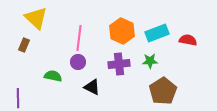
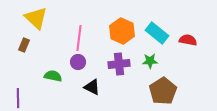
cyan rectangle: rotated 60 degrees clockwise
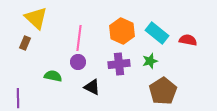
brown rectangle: moved 1 px right, 2 px up
green star: rotated 14 degrees counterclockwise
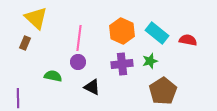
purple cross: moved 3 px right
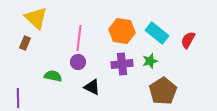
orange hexagon: rotated 15 degrees counterclockwise
red semicircle: rotated 72 degrees counterclockwise
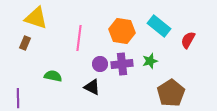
yellow triangle: rotated 25 degrees counterclockwise
cyan rectangle: moved 2 px right, 7 px up
purple circle: moved 22 px right, 2 px down
brown pentagon: moved 8 px right, 2 px down
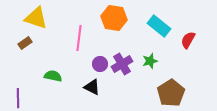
orange hexagon: moved 8 px left, 13 px up
brown rectangle: rotated 32 degrees clockwise
purple cross: rotated 25 degrees counterclockwise
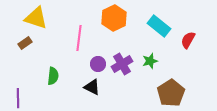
orange hexagon: rotated 25 degrees clockwise
purple circle: moved 2 px left
green semicircle: rotated 84 degrees clockwise
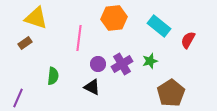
orange hexagon: rotated 20 degrees clockwise
purple line: rotated 24 degrees clockwise
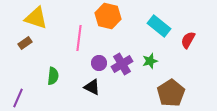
orange hexagon: moved 6 px left, 2 px up; rotated 20 degrees clockwise
purple circle: moved 1 px right, 1 px up
